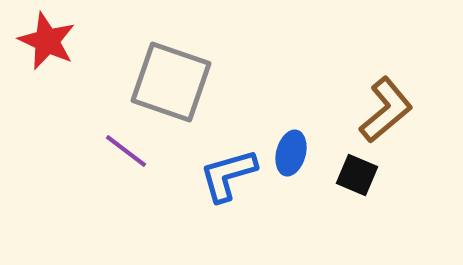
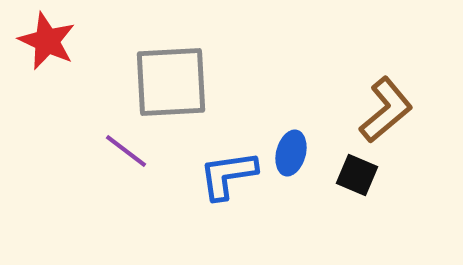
gray square: rotated 22 degrees counterclockwise
blue L-shape: rotated 8 degrees clockwise
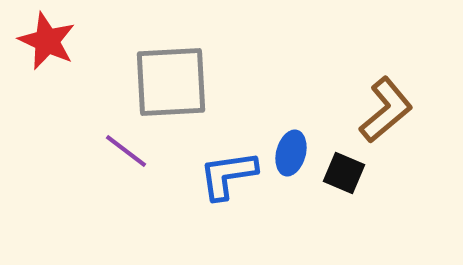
black square: moved 13 px left, 2 px up
